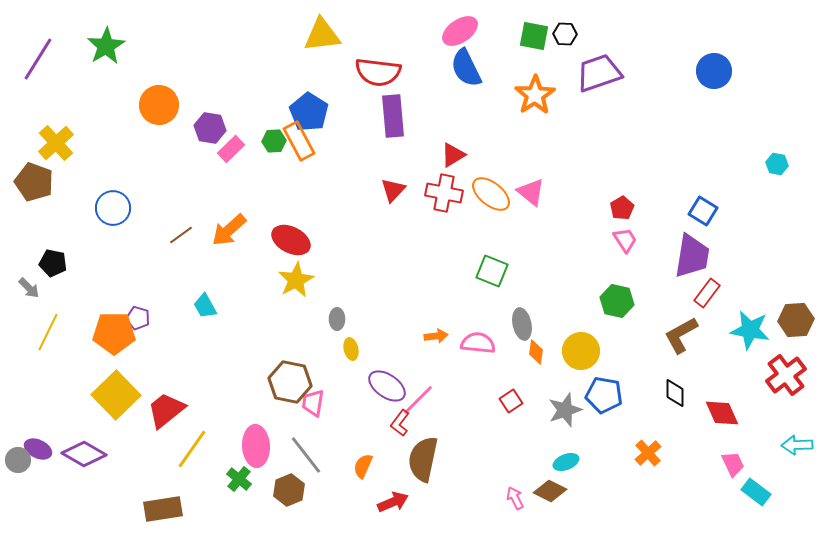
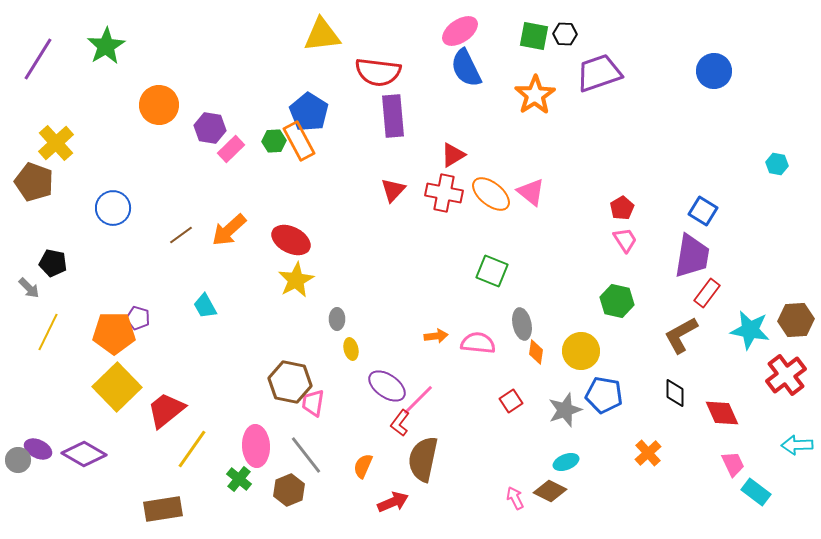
yellow square at (116, 395): moved 1 px right, 8 px up
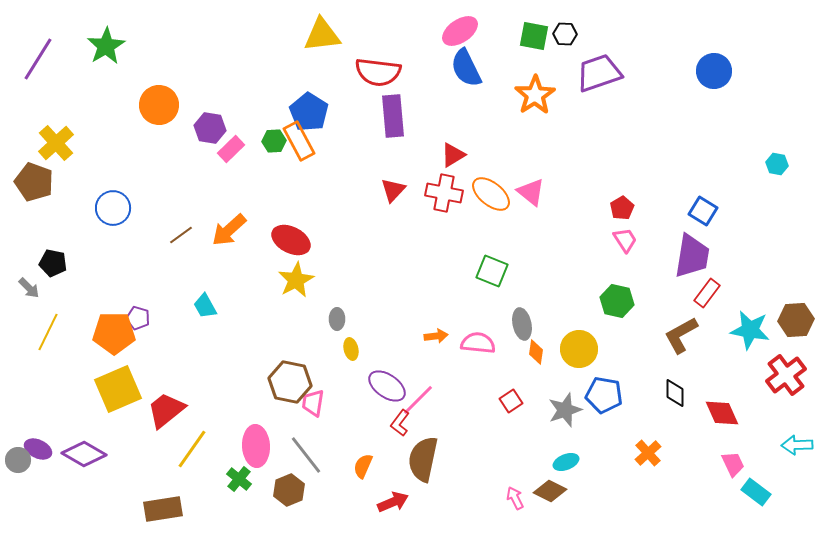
yellow circle at (581, 351): moved 2 px left, 2 px up
yellow square at (117, 387): moved 1 px right, 2 px down; rotated 21 degrees clockwise
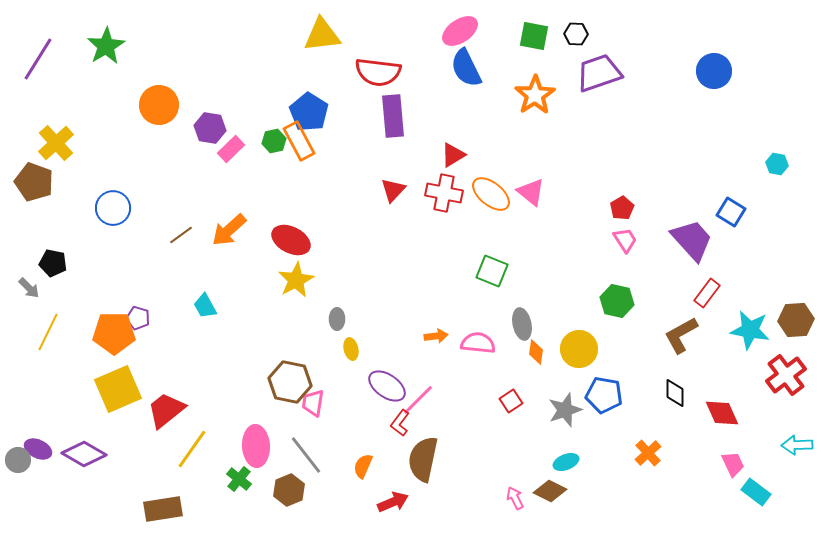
black hexagon at (565, 34): moved 11 px right
green hexagon at (274, 141): rotated 10 degrees counterclockwise
blue square at (703, 211): moved 28 px right, 1 px down
purple trapezoid at (692, 256): moved 16 px up; rotated 51 degrees counterclockwise
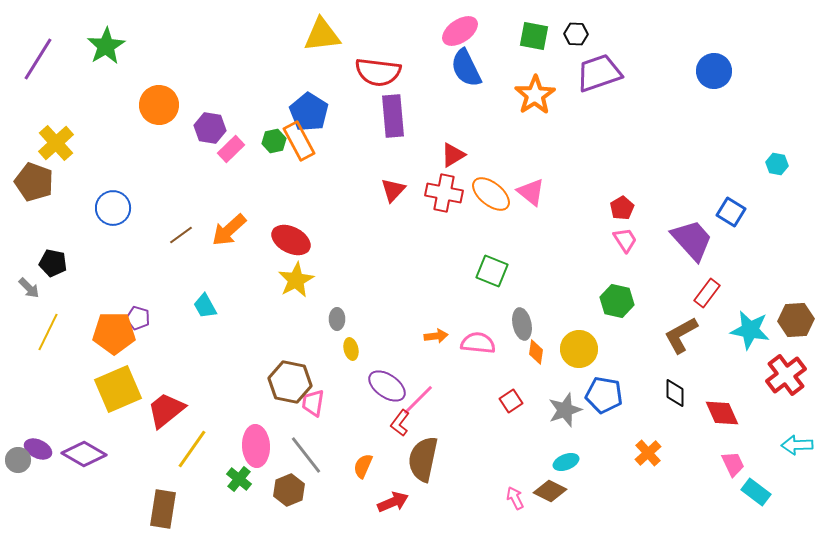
brown rectangle at (163, 509): rotated 72 degrees counterclockwise
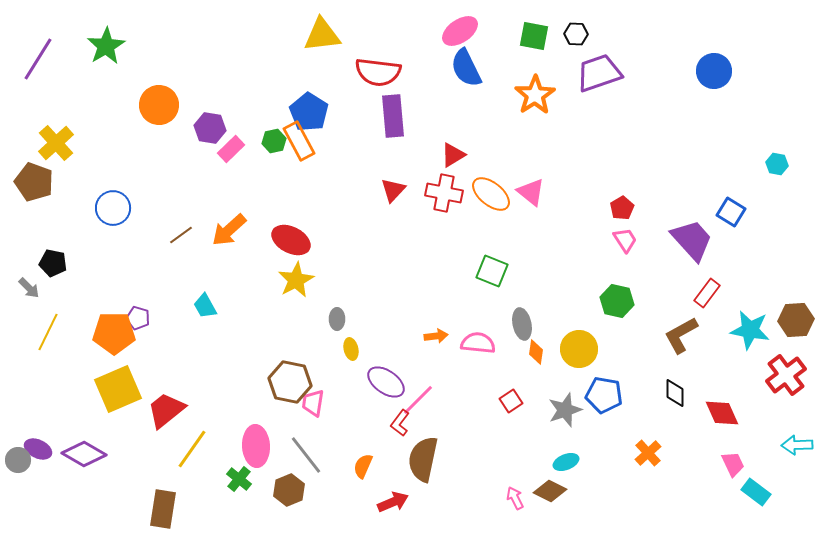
purple ellipse at (387, 386): moved 1 px left, 4 px up
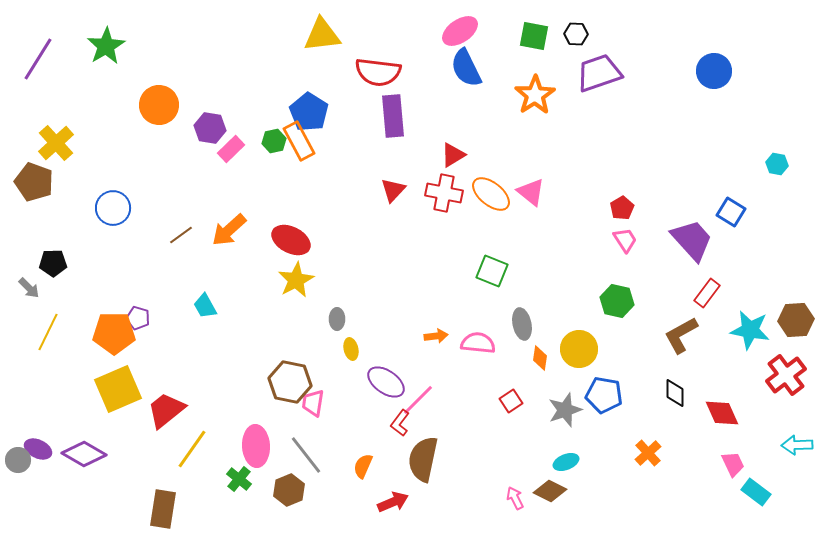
black pentagon at (53, 263): rotated 12 degrees counterclockwise
orange diamond at (536, 352): moved 4 px right, 6 px down
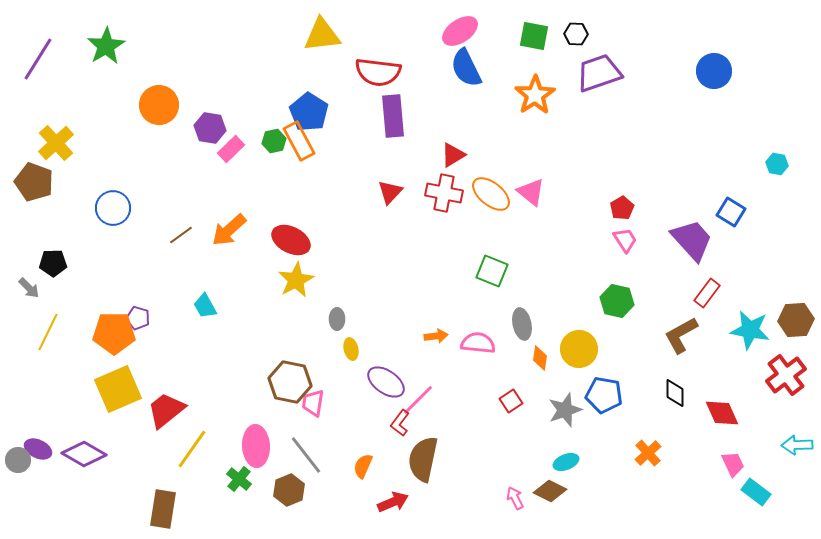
red triangle at (393, 190): moved 3 px left, 2 px down
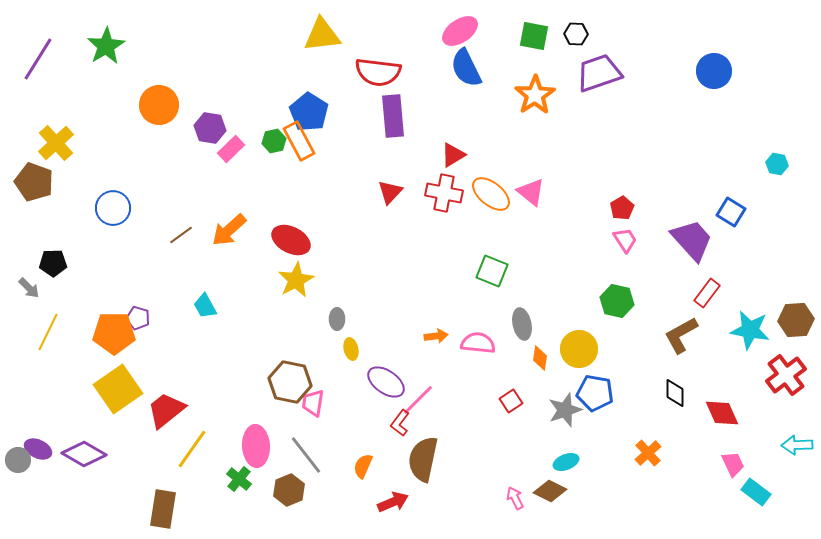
yellow square at (118, 389): rotated 12 degrees counterclockwise
blue pentagon at (604, 395): moved 9 px left, 2 px up
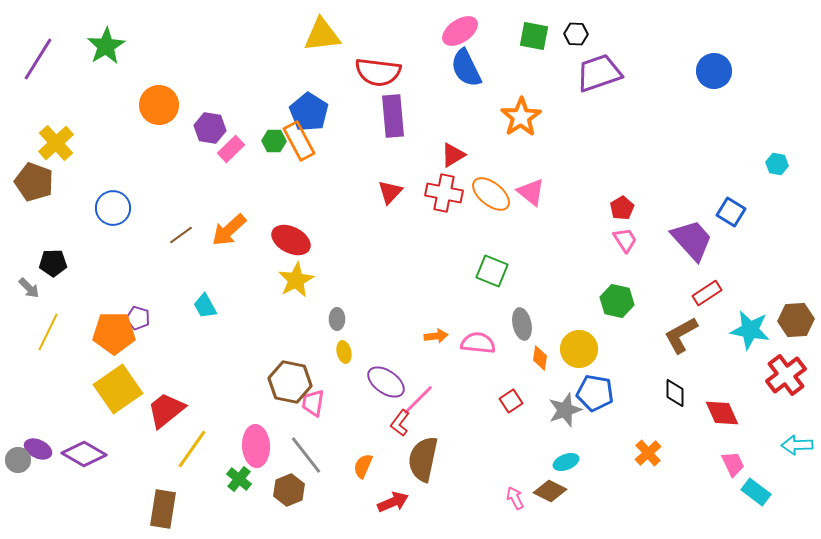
orange star at (535, 95): moved 14 px left, 22 px down
green hexagon at (274, 141): rotated 15 degrees clockwise
red rectangle at (707, 293): rotated 20 degrees clockwise
yellow ellipse at (351, 349): moved 7 px left, 3 px down
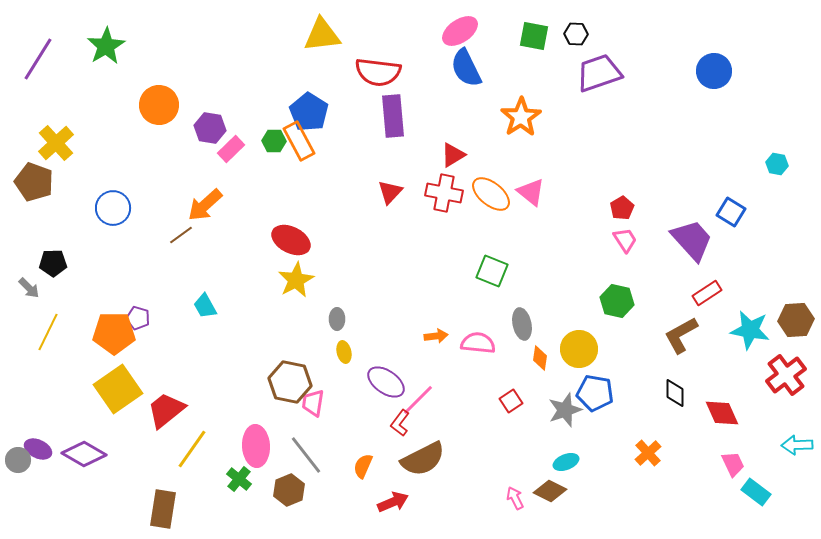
orange arrow at (229, 230): moved 24 px left, 25 px up
brown semicircle at (423, 459): rotated 129 degrees counterclockwise
